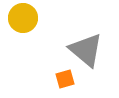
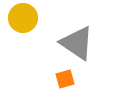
gray triangle: moved 9 px left, 7 px up; rotated 6 degrees counterclockwise
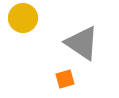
gray triangle: moved 5 px right
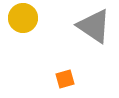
gray triangle: moved 12 px right, 17 px up
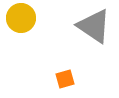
yellow circle: moved 2 px left
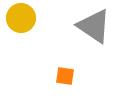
orange square: moved 3 px up; rotated 24 degrees clockwise
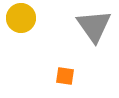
gray triangle: rotated 21 degrees clockwise
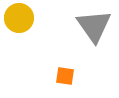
yellow circle: moved 2 px left
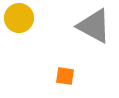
gray triangle: rotated 27 degrees counterclockwise
